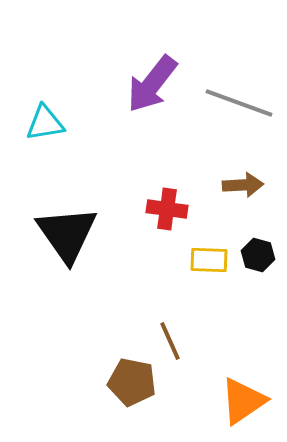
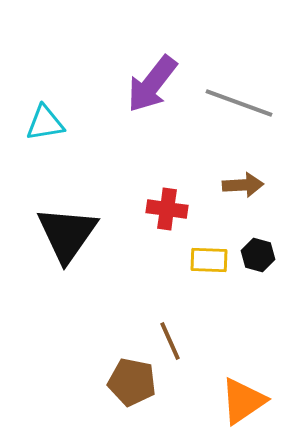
black triangle: rotated 10 degrees clockwise
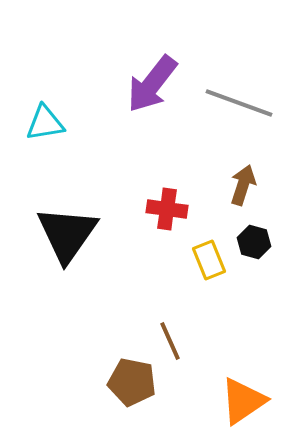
brown arrow: rotated 69 degrees counterclockwise
black hexagon: moved 4 px left, 13 px up
yellow rectangle: rotated 66 degrees clockwise
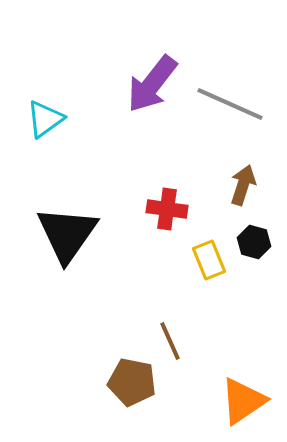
gray line: moved 9 px left, 1 px down; rotated 4 degrees clockwise
cyan triangle: moved 4 px up; rotated 27 degrees counterclockwise
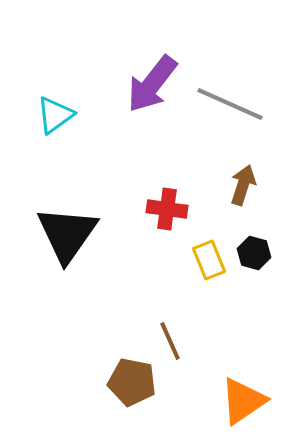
cyan triangle: moved 10 px right, 4 px up
black hexagon: moved 11 px down
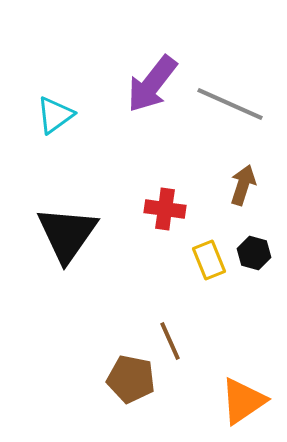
red cross: moved 2 px left
brown pentagon: moved 1 px left, 3 px up
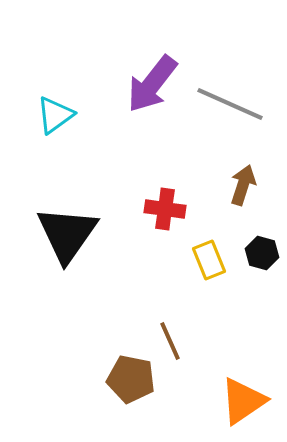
black hexagon: moved 8 px right
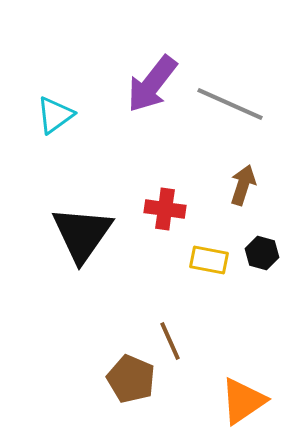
black triangle: moved 15 px right
yellow rectangle: rotated 57 degrees counterclockwise
brown pentagon: rotated 12 degrees clockwise
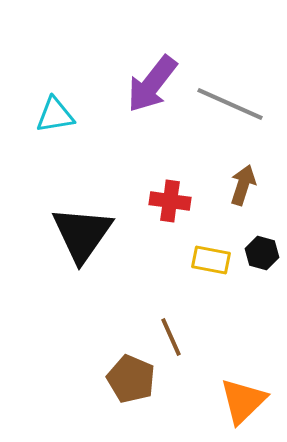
cyan triangle: rotated 27 degrees clockwise
red cross: moved 5 px right, 8 px up
yellow rectangle: moved 2 px right
brown line: moved 1 px right, 4 px up
orange triangle: rotated 10 degrees counterclockwise
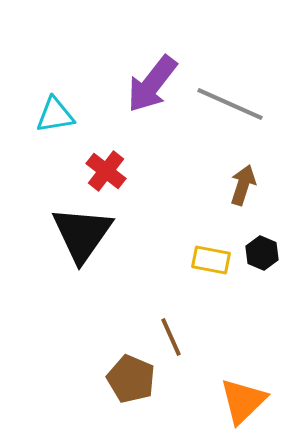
red cross: moved 64 px left, 30 px up; rotated 30 degrees clockwise
black hexagon: rotated 8 degrees clockwise
